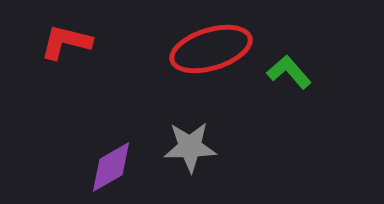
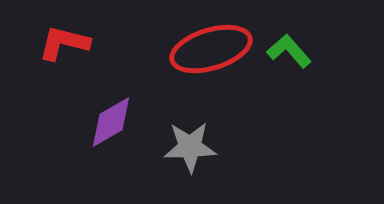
red L-shape: moved 2 px left, 1 px down
green L-shape: moved 21 px up
purple diamond: moved 45 px up
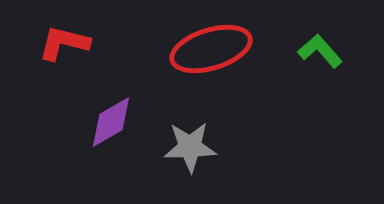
green L-shape: moved 31 px right
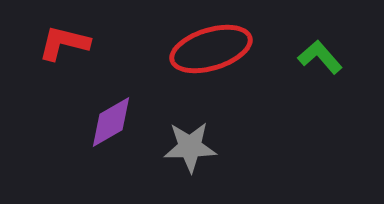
green L-shape: moved 6 px down
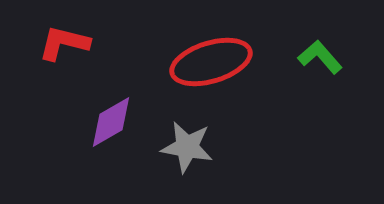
red ellipse: moved 13 px down
gray star: moved 3 px left; rotated 12 degrees clockwise
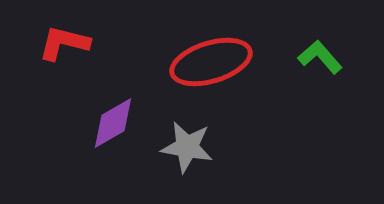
purple diamond: moved 2 px right, 1 px down
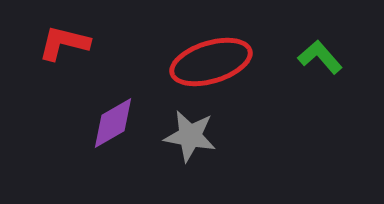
gray star: moved 3 px right, 11 px up
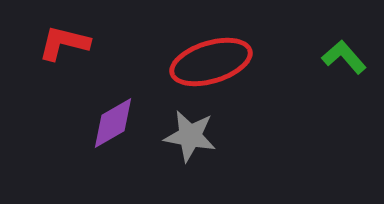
green L-shape: moved 24 px right
